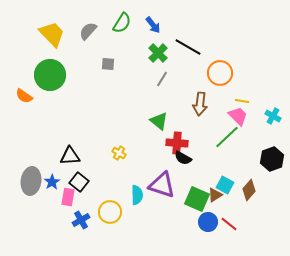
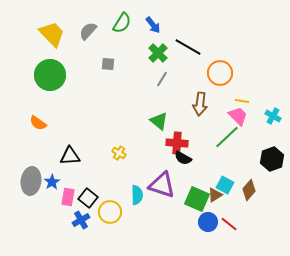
orange semicircle: moved 14 px right, 27 px down
black square: moved 9 px right, 16 px down
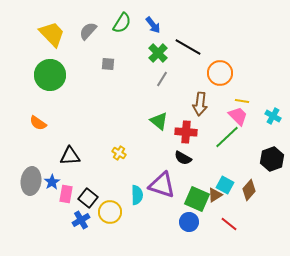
red cross: moved 9 px right, 11 px up
pink rectangle: moved 2 px left, 3 px up
blue circle: moved 19 px left
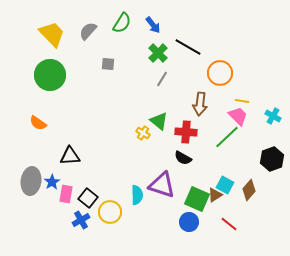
yellow cross: moved 24 px right, 20 px up
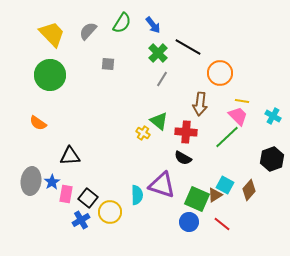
red line: moved 7 px left
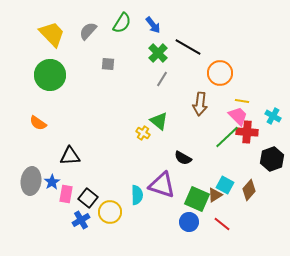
red cross: moved 61 px right
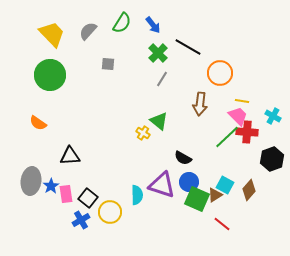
blue star: moved 1 px left, 4 px down
pink rectangle: rotated 18 degrees counterclockwise
blue circle: moved 40 px up
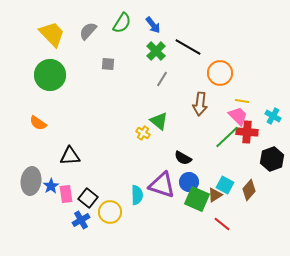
green cross: moved 2 px left, 2 px up
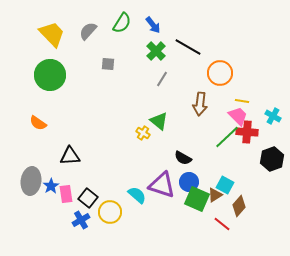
brown diamond: moved 10 px left, 16 px down
cyan semicircle: rotated 48 degrees counterclockwise
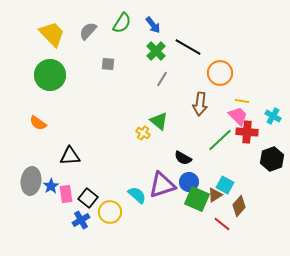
green line: moved 7 px left, 3 px down
purple triangle: rotated 36 degrees counterclockwise
